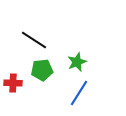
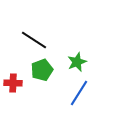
green pentagon: rotated 15 degrees counterclockwise
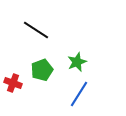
black line: moved 2 px right, 10 px up
red cross: rotated 18 degrees clockwise
blue line: moved 1 px down
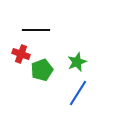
black line: rotated 32 degrees counterclockwise
red cross: moved 8 px right, 29 px up
blue line: moved 1 px left, 1 px up
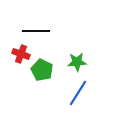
black line: moved 1 px down
green star: rotated 18 degrees clockwise
green pentagon: rotated 25 degrees counterclockwise
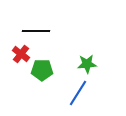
red cross: rotated 18 degrees clockwise
green star: moved 10 px right, 2 px down
green pentagon: rotated 25 degrees counterclockwise
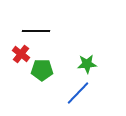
blue line: rotated 12 degrees clockwise
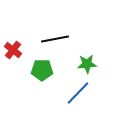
black line: moved 19 px right, 8 px down; rotated 12 degrees counterclockwise
red cross: moved 8 px left, 4 px up
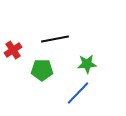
red cross: rotated 18 degrees clockwise
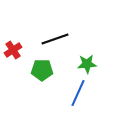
black line: rotated 8 degrees counterclockwise
blue line: rotated 20 degrees counterclockwise
